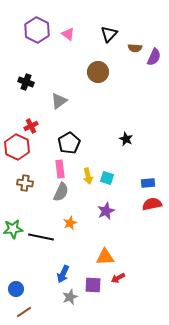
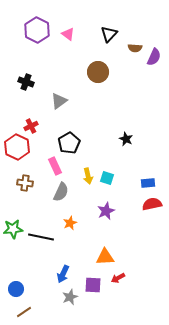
pink rectangle: moved 5 px left, 3 px up; rotated 18 degrees counterclockwise
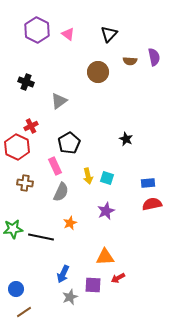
brown semicircle: moved 5 px left, 13 px down
purple semicircle: rotated 36 degrees counterclockwise
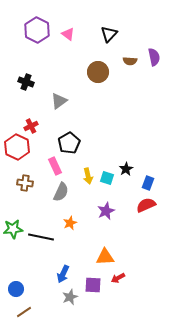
black star: moved 30 px down; rotated 16 degrees clockwise
blue rectangle: rotated 64 degrees counterclockwise
red semicircle: moved 6 px left, 1 px down; rotated 12 degrees counterclockwise
